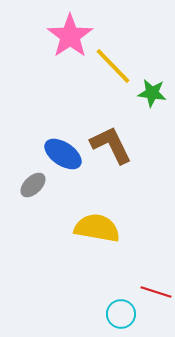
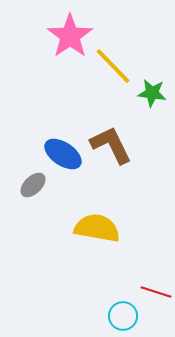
cyan circle: moved 2 px right, 2 px down
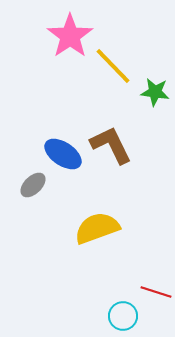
green star: moved 3 px right, 1 px up
yellow semicircle: rotated 30 degrees counterclockwise
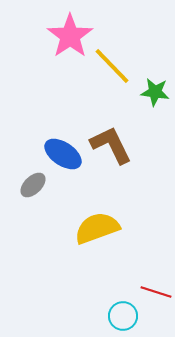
yellow line: moved 1 px left
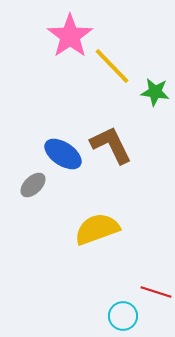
yellow semicircle: moved 1 px down
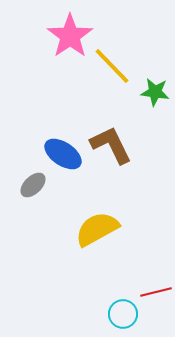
yellow semicircle: rotated 9 degrees counterclockwise
red line: rotated 32 degrees counterclockwise
cyan circle: moved 2 px up
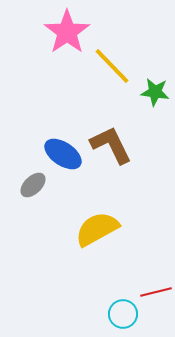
pink star: moved 3 px left, 4 px up
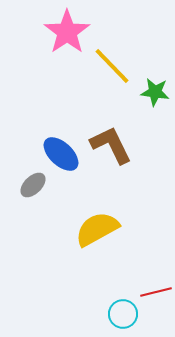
blue ellipse: moved 2 px left; rotated 9 degrees clockwise
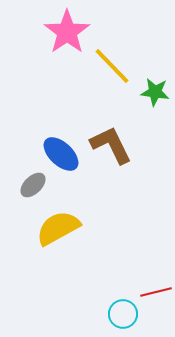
yellow semicircle: moved 39 px left, 1 px up
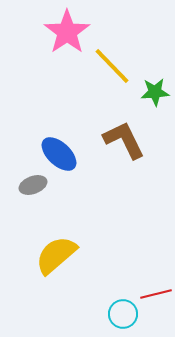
green star: rotated 12 degrees counterclockwise
brown L-shape: moved 13 px right, 5 px up
blue ellipse: moved 2 px left
gray ellipse: rotated 24 degrees clockwise
yellow semicircle: moved 2 px left, 27 px down; rotated 12 degrees counterclockwise
red line: moved 2 px down
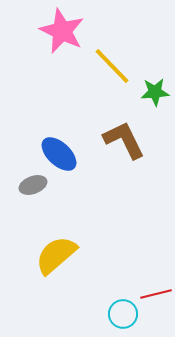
pink star: moved 5 px left, 1 px up; rotated 12 degrees counterclockwise
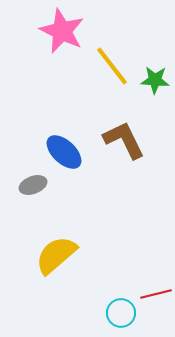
yellow line: rotated 6 degrees clockwise
green star: moved 12 px up; rotated 8 degrees clockwise
blue ellipse: moved 5 px right, 2 px up
cyan circle: moved 2 px left, 1 px up
